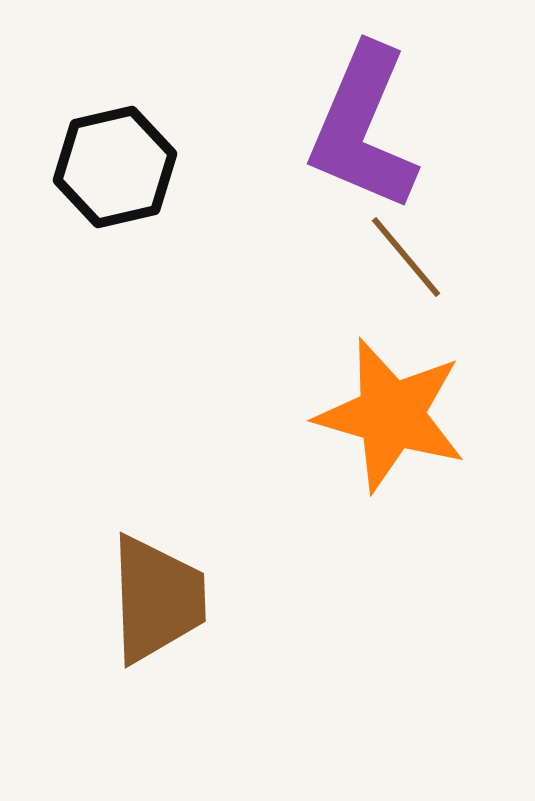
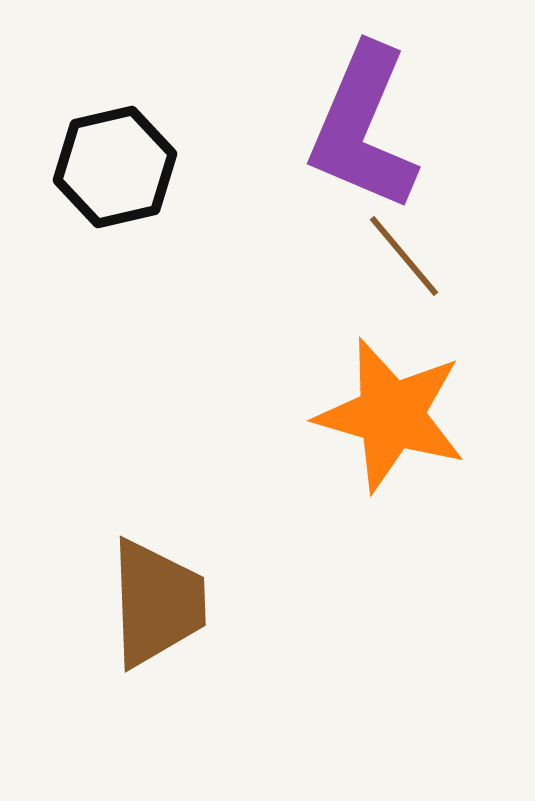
brown line: moved 2 px left, 1 px up
brown trapezoid: moved 4 px down
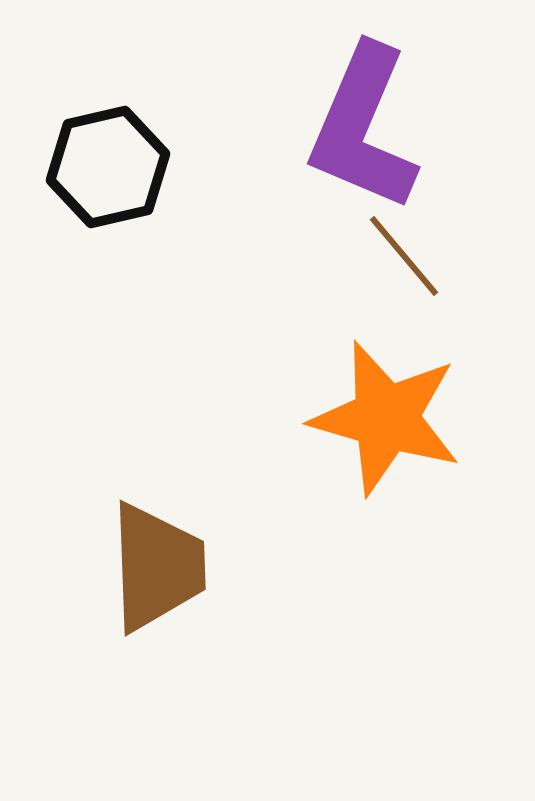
black hexagon: moved 7 px left
orange star: moved 5 px left, 3 px down
brown trapezoid: moved 36 px up
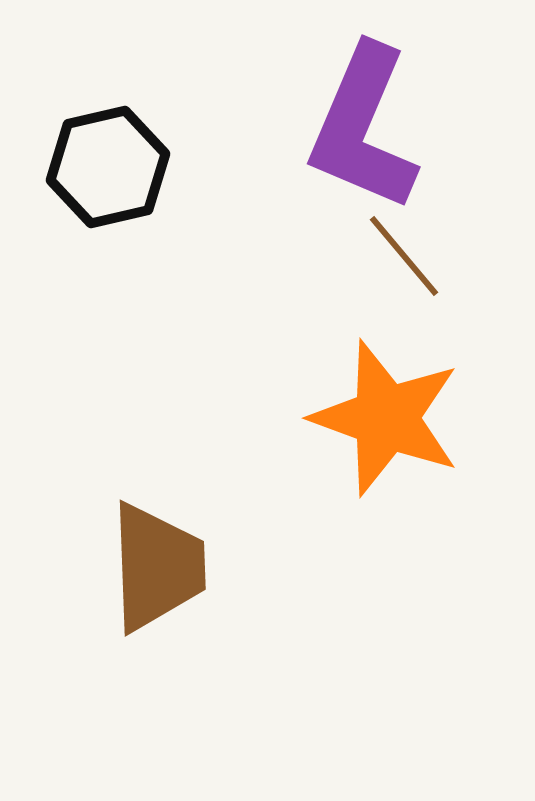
orange star: rotated 4 degrees clockwise
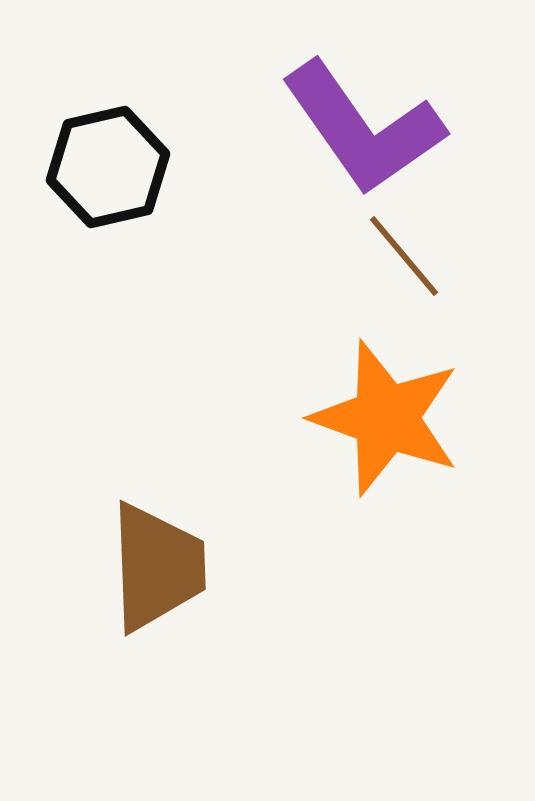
purple L-shape: rotated 58 degrees counterclockwise
